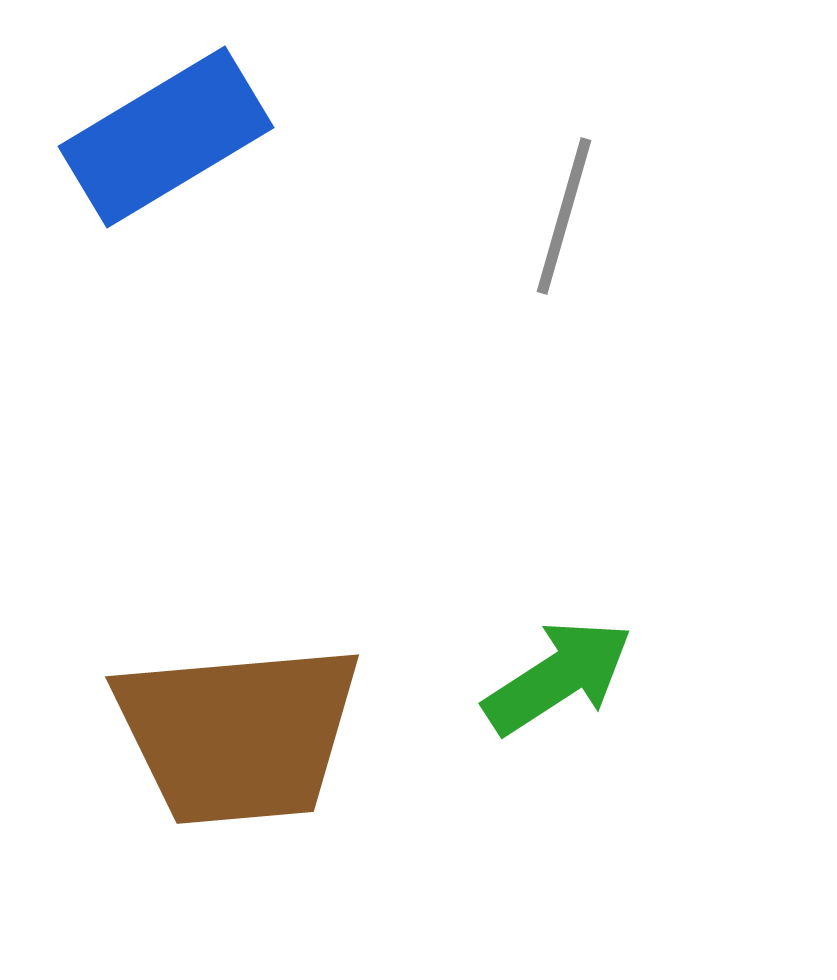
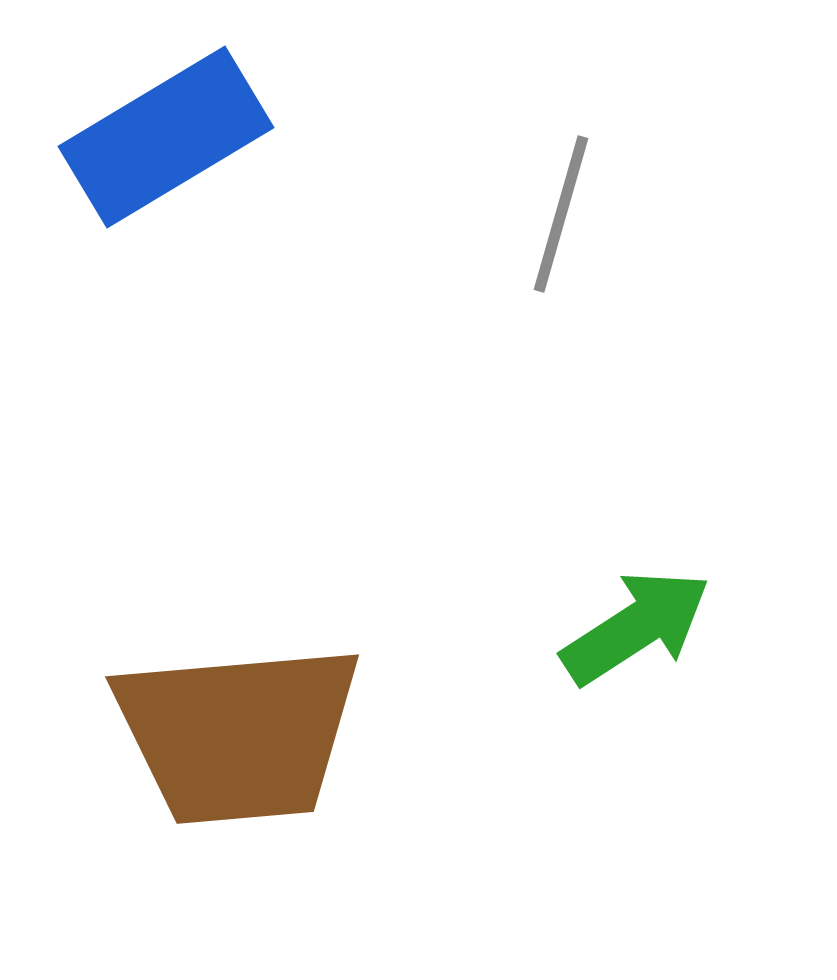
gray line: moved 3 px left, 2 px up
green arrow: moved 78 px right, 50 px up
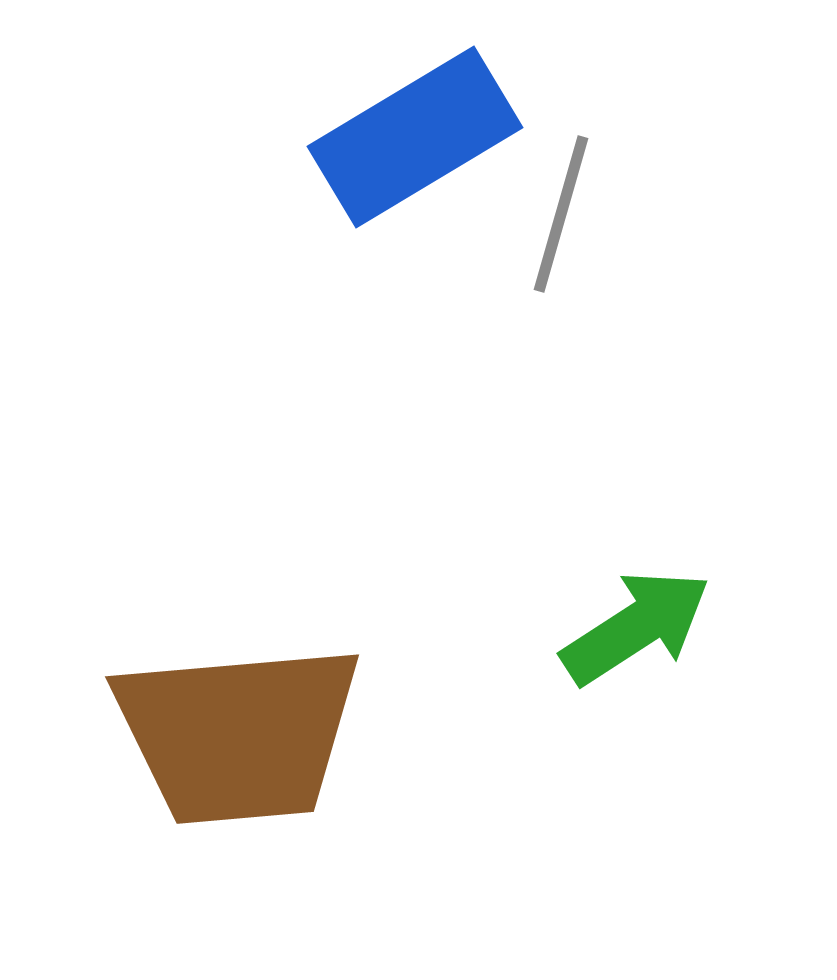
blue rectangle: moved 249 px right
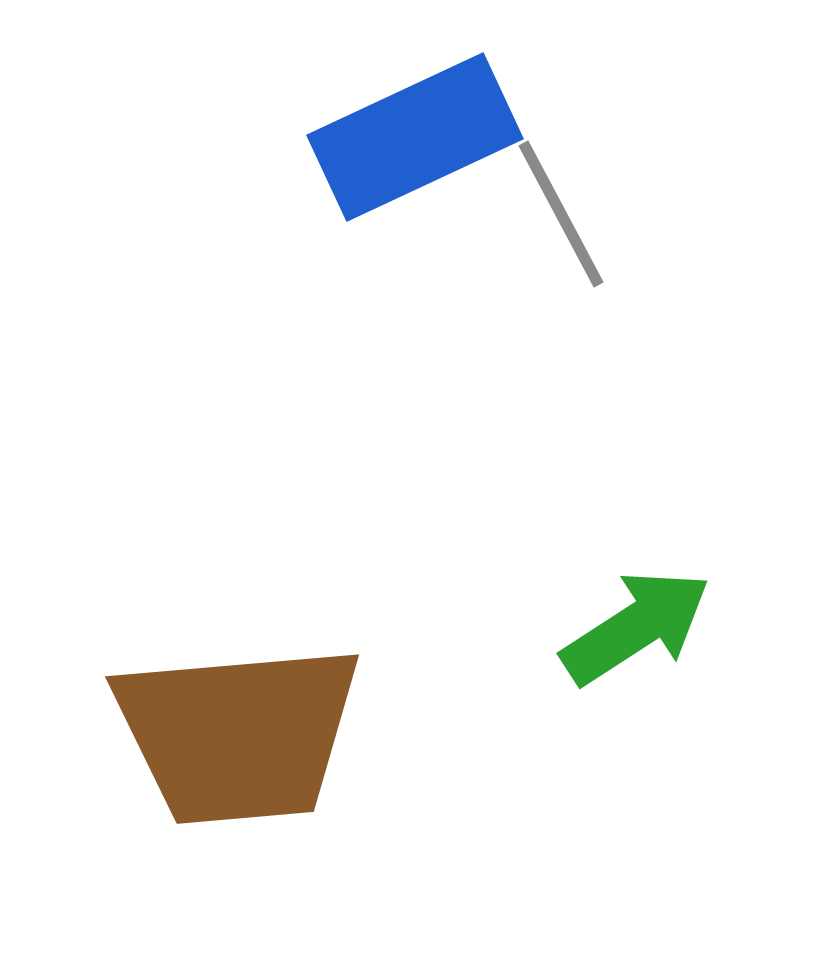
blue rectangle: rotated 6 degrees clockwise
gray line: rotated 44 degrees counterclockwise
